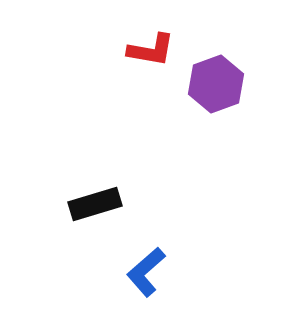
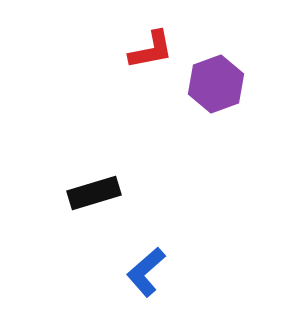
red L-shape: rotated 21 degrees counterclockwise
black rectangle: moved 1 px left, 11 px up
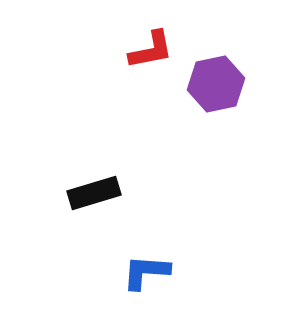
purple hexagon: rotated 8 degrees clockwise
blue L-shape: rotated 45 degrees clockwise
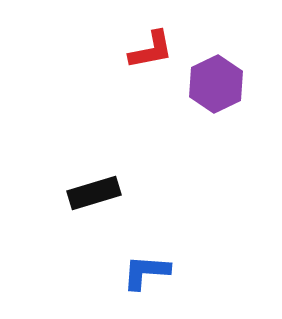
purple hexagon: rotated 14 degrees counterclockwise
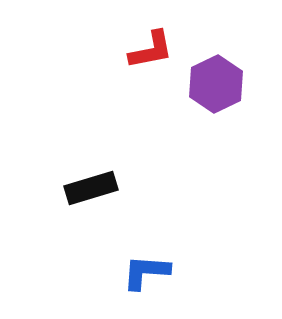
black rectangle: moved 3 px left, 5 px up
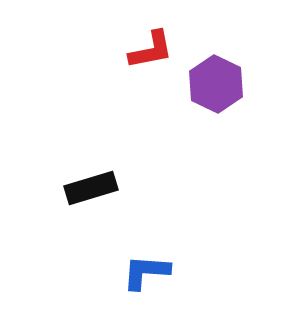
purple hexagon: rotated 8 degrees counterclockwise
